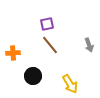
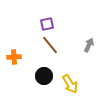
gray arrow: rotated 136 degrees counterclockwise
orange cross: moved 1 px right, 4 px down
black circle: moved 11 px right
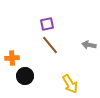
gray arrow: rotated 104 degrees counterclockwise
orange cross: moved 2 px left, 1 px down
black circle: moved 19 px left
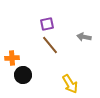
gray arrow: moved 5 px left, 8 px up
black circle: moved 2 px left, 1 px up
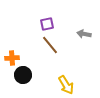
gray arrow: moved 3 px up
yellow arrow: moved 4 px left, 1 px down
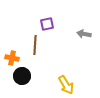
brown line: moved 15 px left; rotated 42 degrees clockwise
orange cross: rotated 16 degrees clockwise
black circle: moved 1 px left, 1 px down
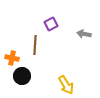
purple square: moved 4 px right; rotated 16 degrees counterclockwise
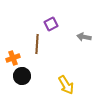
gray arrow: moved 3 px down
brown line: moved 2 px right, 1 px up
orange cross: moved 1 px right; rotated 32 degrees counterclockwise
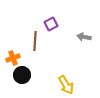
brown line: moved 2 px left, 3 px up
black circle: moved 1 px up
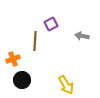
gray arrow: moved 2 px left, 1 px up
orange cross: moved 1 px down
black circle: moved 5 px down
